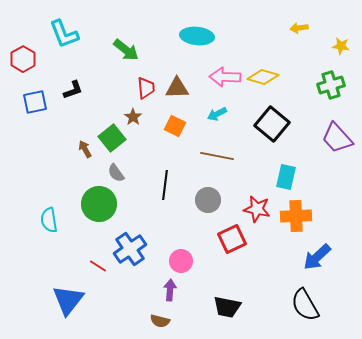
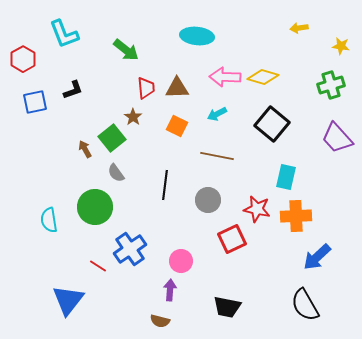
orange square: moved 2 px right
green circle: moved 4 px left, 3 px down
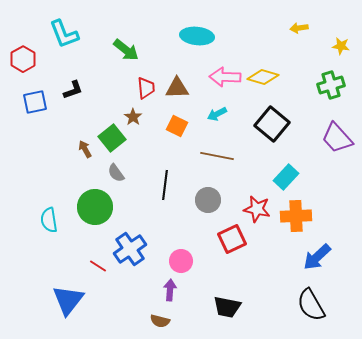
cyan rectangle: rotated 30 degrees clockwise
black semicircle: moved 6 px right
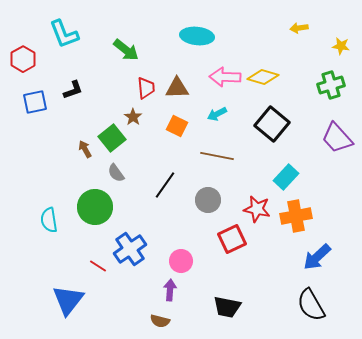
black line: rotated 28 degrees clockwise
orange cross: rotated 8 degrees counterclockwise
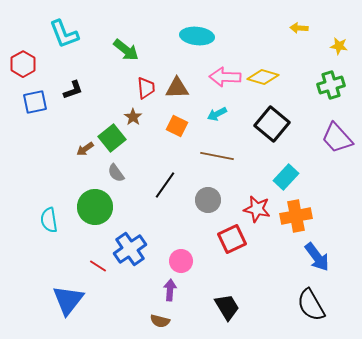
yellow arrow: rotated 12 degrees clockwise
yellow star: moved 2 px left
red hexagon: moved 5 px down
brown arrow: rotated 96 degrees counterclockwise
blue arrow: rotated 84 degrees counterclockwise
black trapezoid: rotated 132 degrees counterclockwise
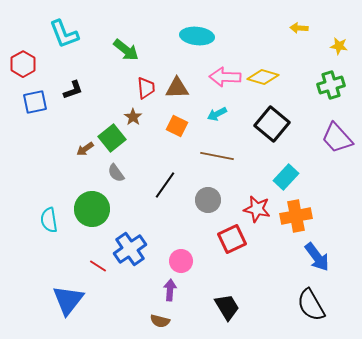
green circle: moved 3 px left, 2 px down
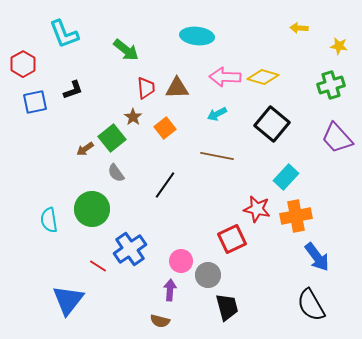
orange square: moved 12 px left, 2 px down; rotated 25 degrees clockwise
gray circle: moved 75 px down
black trapezoid: rotated 16 degrees clockwise
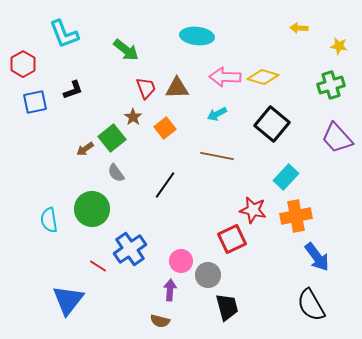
red trapezoid: rotated 15 degrees counterclockwise
red star: moved 4 px left, 1 px down
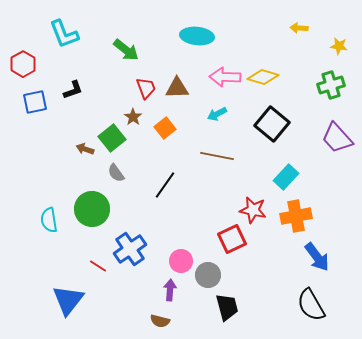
brown arrow: rotated 54 degrees clockwise
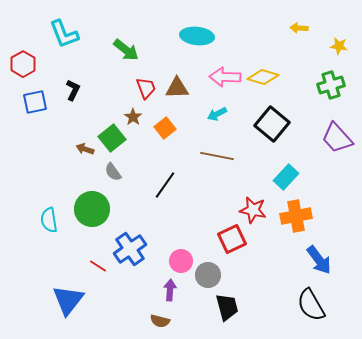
black L-shape: rotated 45 degrees counterclockwise
gray semicircle: moved 3 px left, 1 px up
blue arrow: moved 2 px right, 3 px down
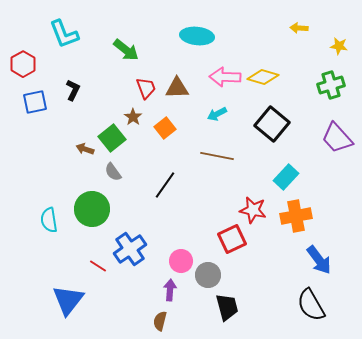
brown semicircle: rotated 90 degrees clockwise
